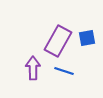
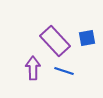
purple rectangle: moved 3 px left; rotated 72 degrees counterclockwise
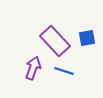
purple arrow: rotated 20 degrees clockwise
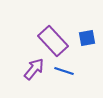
purple rectangle: moved 2 px left
purple arrow: moved 1 px right, 1 px down; rotated 20 degrees clockwise
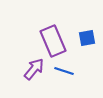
purple rectangle: rotated 20 degrees clockwise
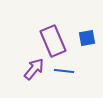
blue line: rotated 12 degrees counterclockwise
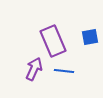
blue square: moved 3 px right, 1 px up
purple arrow: rotated 15 degrees counterclockwise
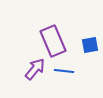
blue square: moved 8 px down
purple arrow: moved 1 px right; rotated 15 degrees clockwise
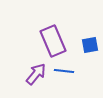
purple arrow: moved 1 px right, 5 px down
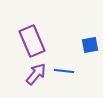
purple rectangle: moved 21 px left
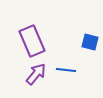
blue square: moved 3 px up; rotated 24 degrees clockwise
blue line: moved 2 px right, 1 px up
